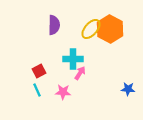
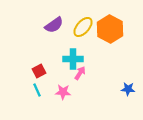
purple semicircle: rotated 54 degrees clockwise
yellow ellipse: moved 8 px left, 2 px up
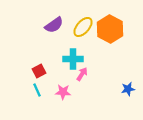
pink arrow: moved 2 px right, 1 px down
blue star: rotated 16 degrees counterclockwise
